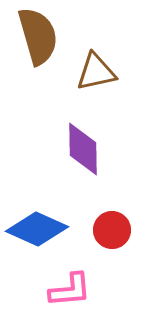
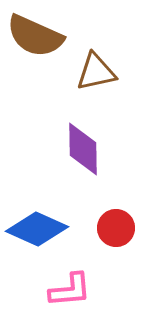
brown semicircle: moved 3 px left; rotated 130 degrees clockwise
red circle: moved 4 px right, 2 px up
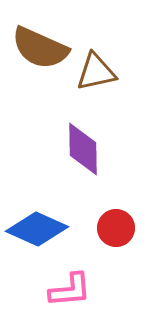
brown semicircle: moved 5 px right, 12 px down
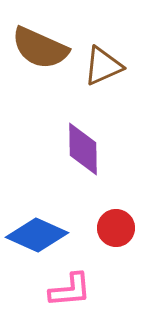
brown triangle: moved 7 px right, 6 px up; rotated 12 degrees counterclockwise
blue diamond: moved 6 px down
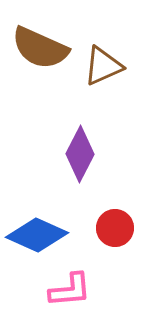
purple diamond: moved 3 px left, 5 px down; rotated 28 degrees clockwise
red circle: moved 1 px left
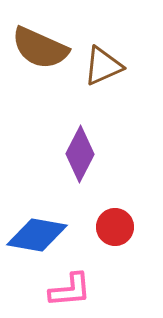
red circle: moved 1 px up
blue diamond: rotated 14 degrees counterclockwise
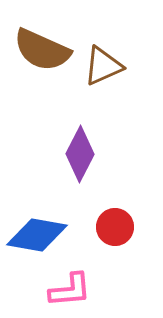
brown semicircle: moved 2 px right, 2 px down
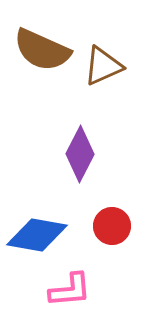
red circle: moved 3 px left, 1 px up
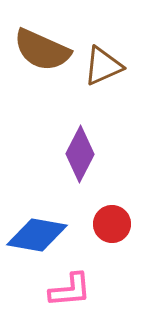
red circle: moved 2 px up
